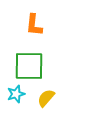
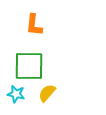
cyan star: rotated 30 degrees clockwise
yellow semicircle: moved 1 px right, 5 px up
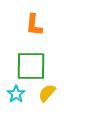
green square: moved 2 px right
cyan star: rotated 24 degrees clockwise
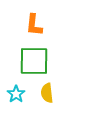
green square: moved 3 px right, 5 px up
yellow semicircle: rotated 48 degrees counterclockwise
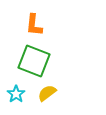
green square: rotated 20 degrees clockwise
yellow semicircle: rotated 60 degrees clockwise
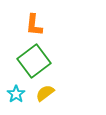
green square: rotated 32 degrees clockwise
yellow semicircle: moved 2 px left
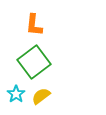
green square: moved 1 px down
yellow semicircle: moved 4 px left, 3 px down
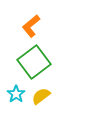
orange L-shape: moved 3 px left, 1 px down; rotated 45 degrees clockwise
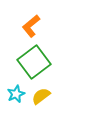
cyan star: rotated 12 degrees clockwise
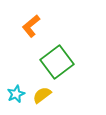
green square: moved 23 px right
yellow semicircle: moved 1 px right, 1 px up
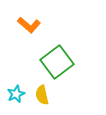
orange L-shape: moved 2 px left, 1 px up; rotated 100 degrees counterclockwise
yellow semicircle: rotated 66 degrees counterclockwise
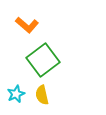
orange L-shape: moved 2 px left
green square: moved 14 px left, 2 px up
